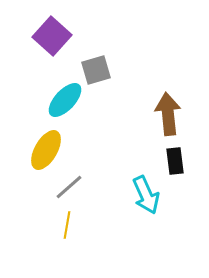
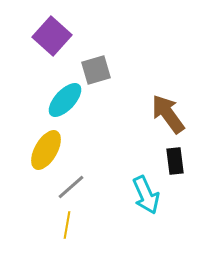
brown arrow: rotated 30 degrees counterclockwise
gray line: moved 2 px right
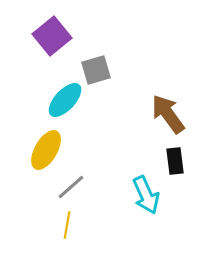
purple square: rotated 9 degrees clockwise
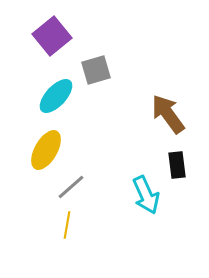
cyan ellipse: moved 9 px left, 4 px up
black rectangle: moved 2 px right, 4 px down
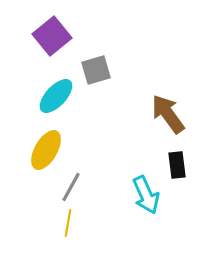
gray line: rotated 20 degrees counterclockwise
yellow line: moved 1 px right, 2 px up
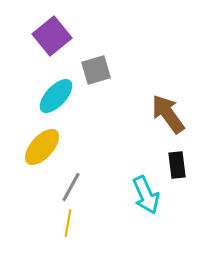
yellow ellipse: moved 4 px left, 3 px up; rotated 12 degrees clockwise
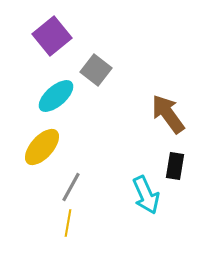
gray square: rotated 36 degrees counterclockwise
cyan ellipse: rotated 6 degrees clockwise
black rectangle: moved 2 px left, 1 px down; rotated 16 degrees clockwise
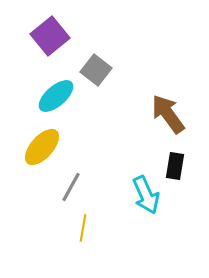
purple square: moved 2 px left
yellow line: moved 15 px right, 5 px down
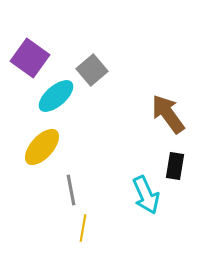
purple square: moved 20 px left, 22 px down; rotated 15 degrees counterclockwise
gray square: moved 4 px left; rotated 12 degrees clockwise
gray line: moved 3 px down; rotated 40 degrees counterclockwise
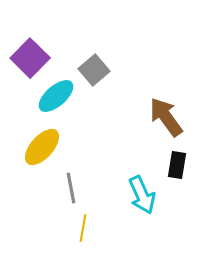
purple square: rotated 9 degrees clockwise
gray square: moved 2 px right
brown arrow: moved 2 px left, 3 px down
black rectangle: moved 2 px right, 1 px up
gray line: moved 2 px up
cyan arrow: moved 4 px left
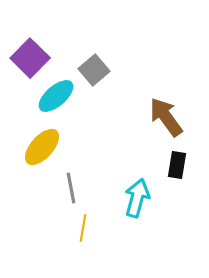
cyan arrow: moved 5 px left, 3 px down; rotated 141 degrees counterclockwise
